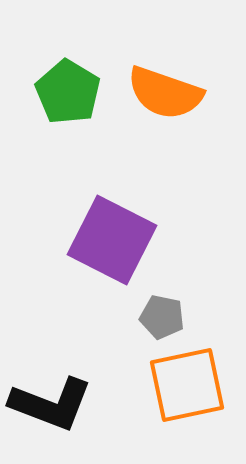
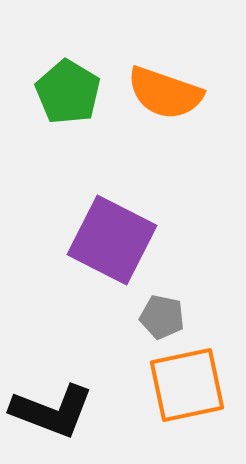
black L-shape: moved 1 px right, 7 px down
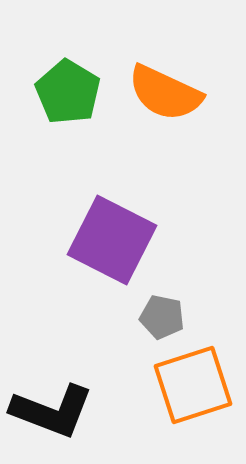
orange semicircle: rotated 6 degrees clockwise
orange square: moved 6 px right; rotated 6 degrees counterclockwise
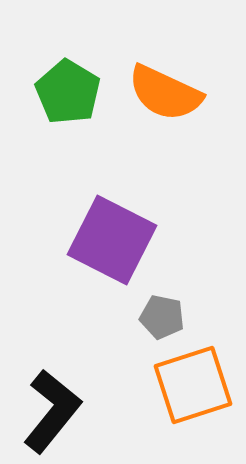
black L-shape: rotated 72 degrees counterclockwise
